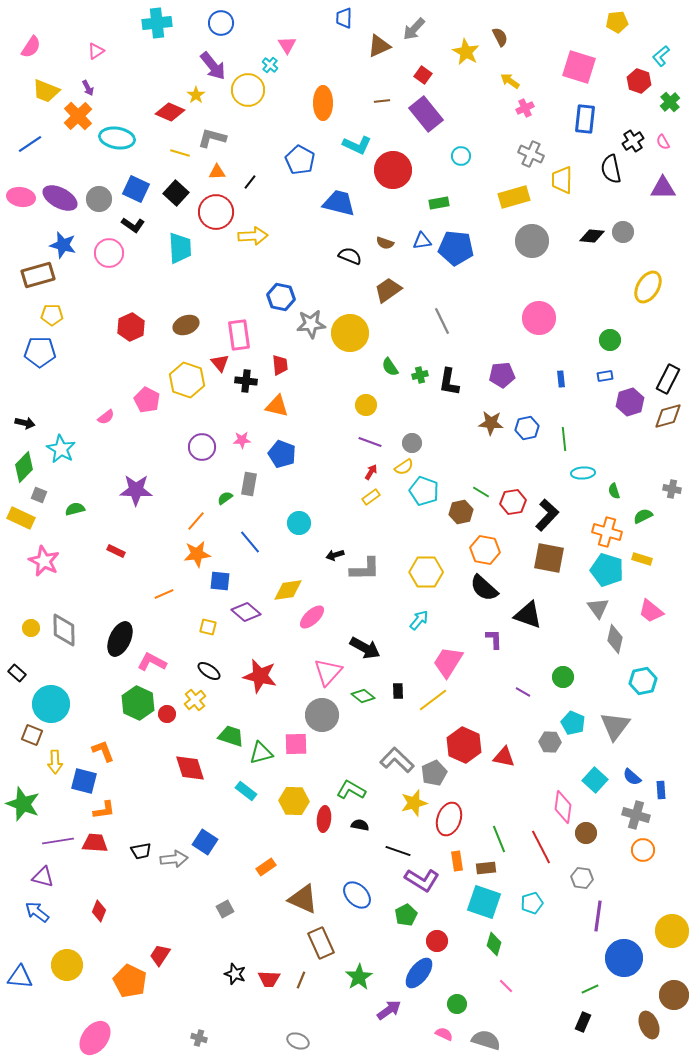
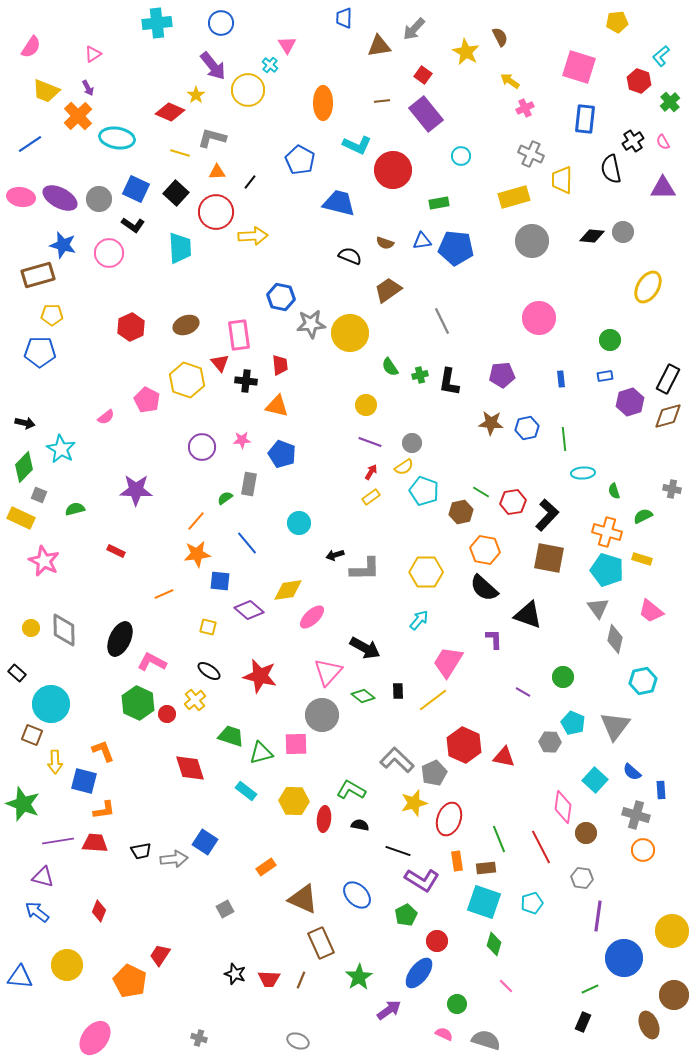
brown triangle at (379, 46): rotated 15 degrees clockwise
pink triangle at (96, 51): moved 3 px left, 3 px down
blue line at (250, 542): moved 3 px left, 1 px down
purple diamond at (246, 612): moved 3 px right, 2 px up
blue semicircle at (632, 777): moved 5 px up
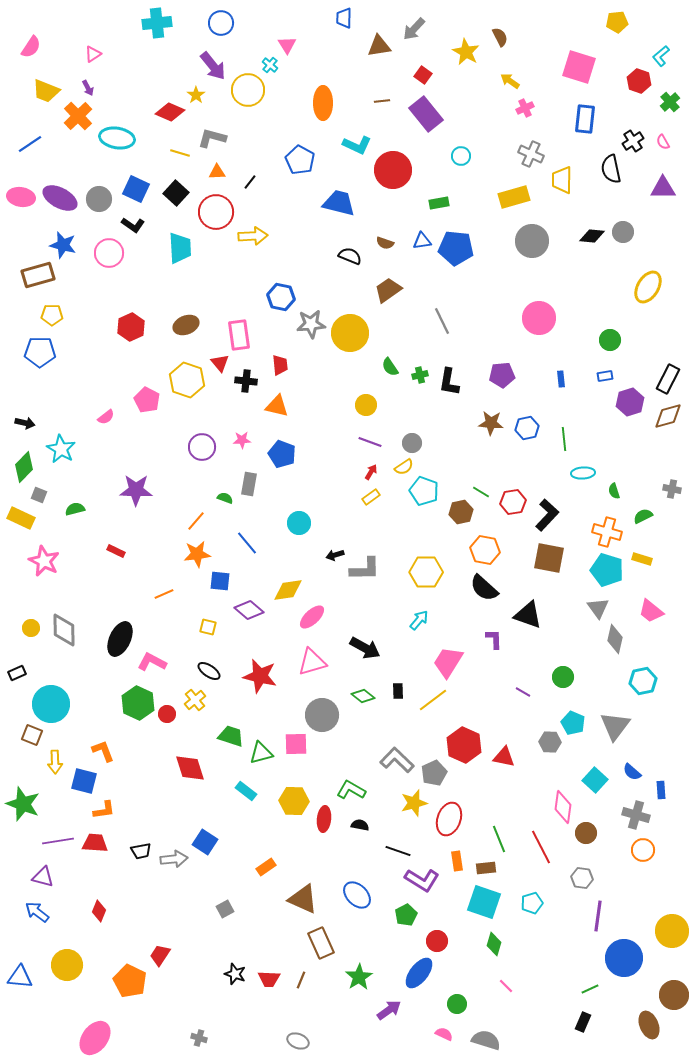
green semicircle at (225, 498): rotated 56 degrees clockwise
pink triangle at (328, 672): moved 16 px left, 10 px up; rotated 32 degrees clockwise
black rectangle at (17, 673): rotated 66 degrees counterclockwise
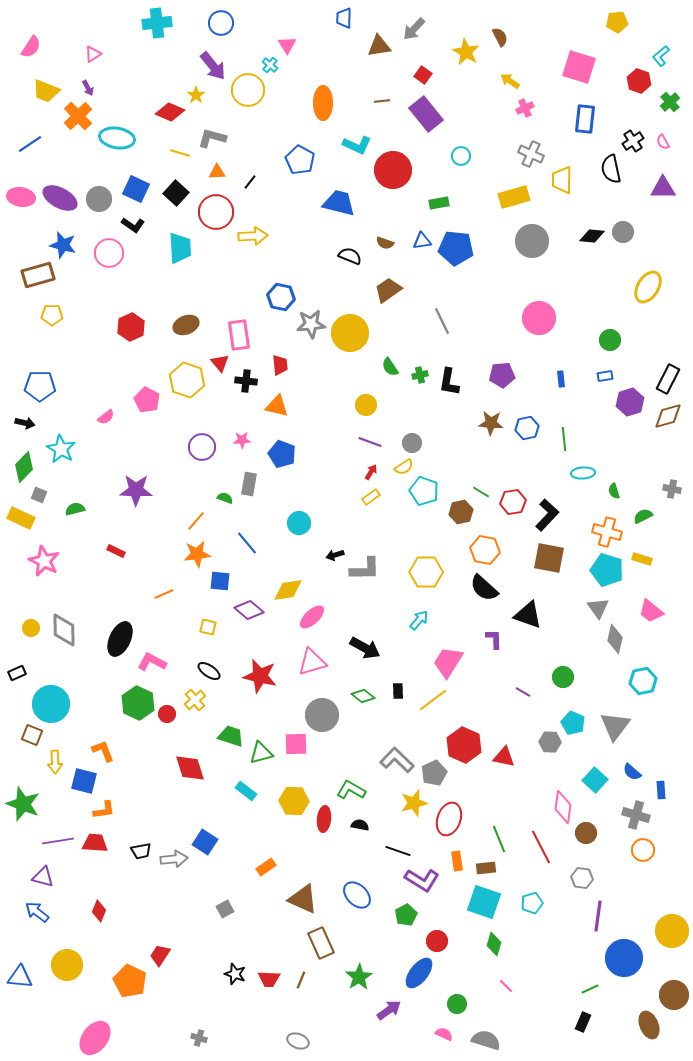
blue pentagon at (40, 352): moved 34 px down
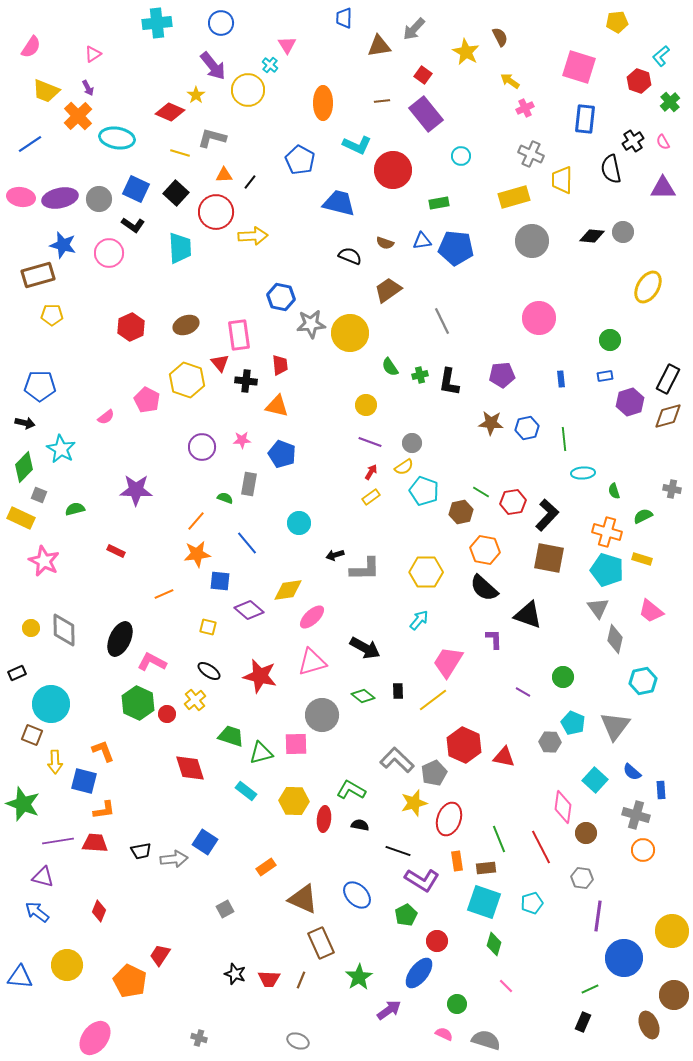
orange triangle at (217, 172): moved 7 px right, 3 px down
purple ellipse at (60, 198): rotated 40 degrees counterclockwise
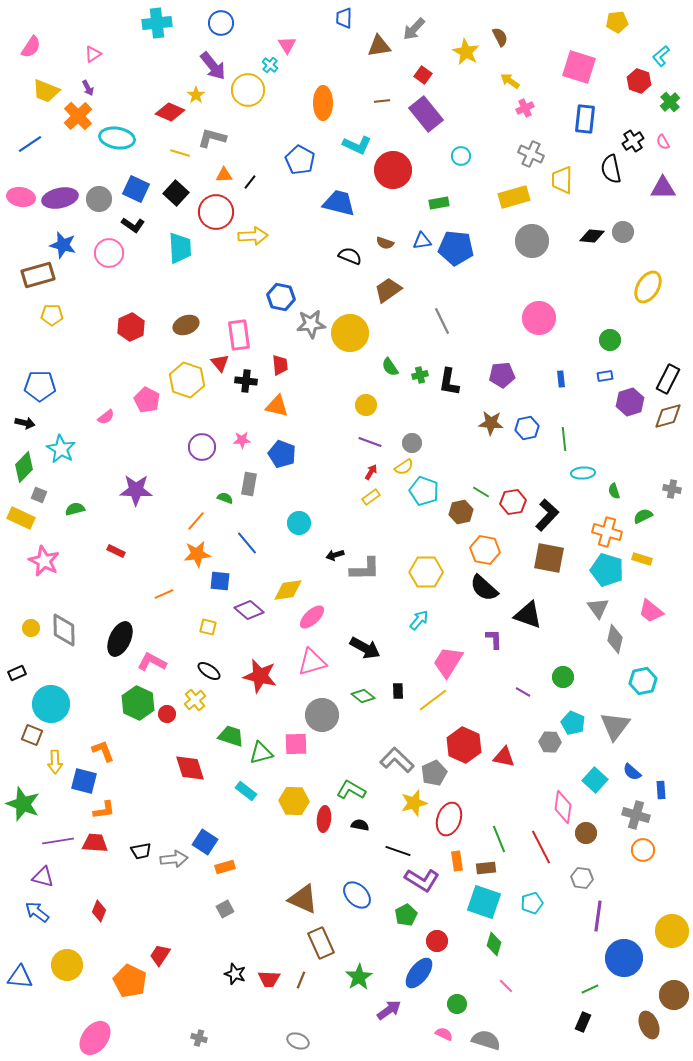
orange rectangle at (266, 867): moved 41 px left; rotated 18 degrees clockwise
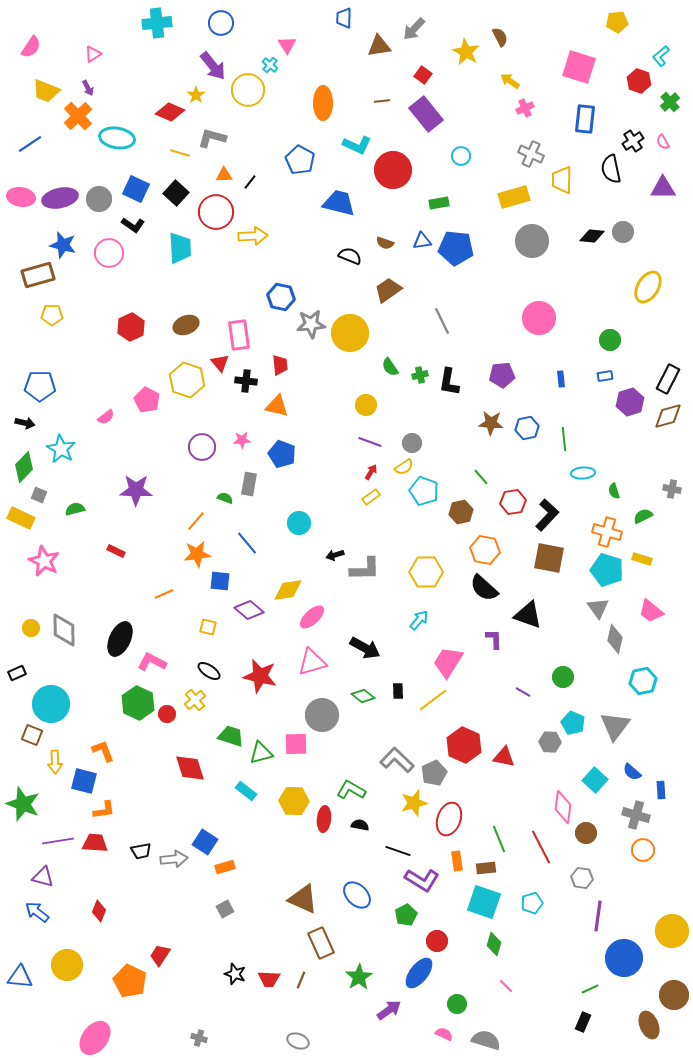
green line at (481, 492): moved 15 px up; rotated 18 degrees clockwise
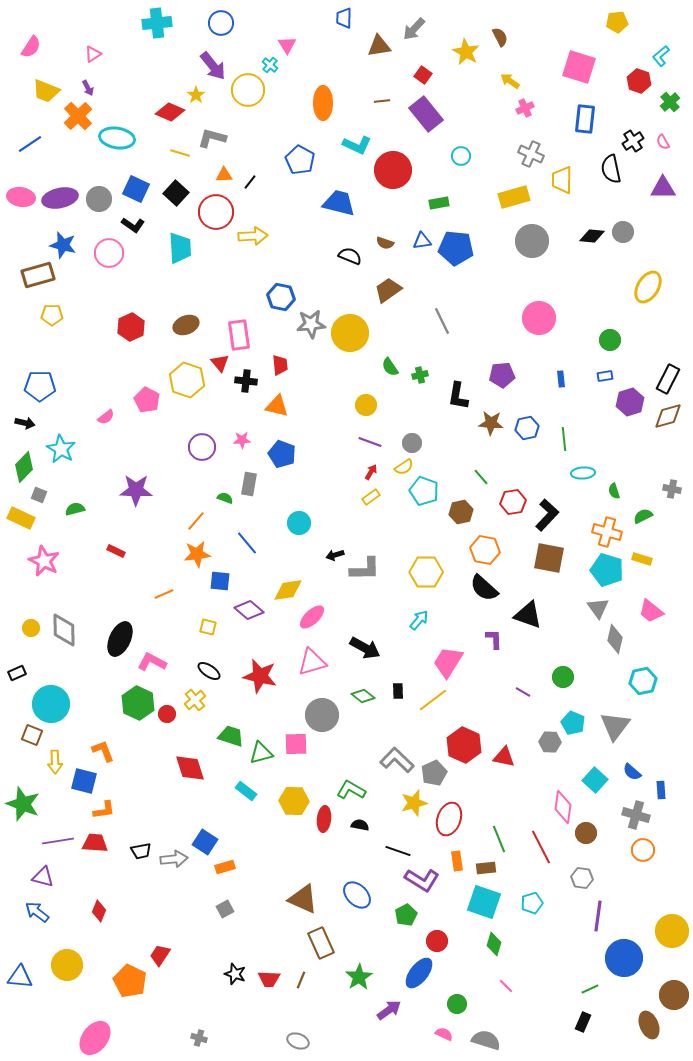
black L-shape at (449, 382): moved 9 px right, 14 px down
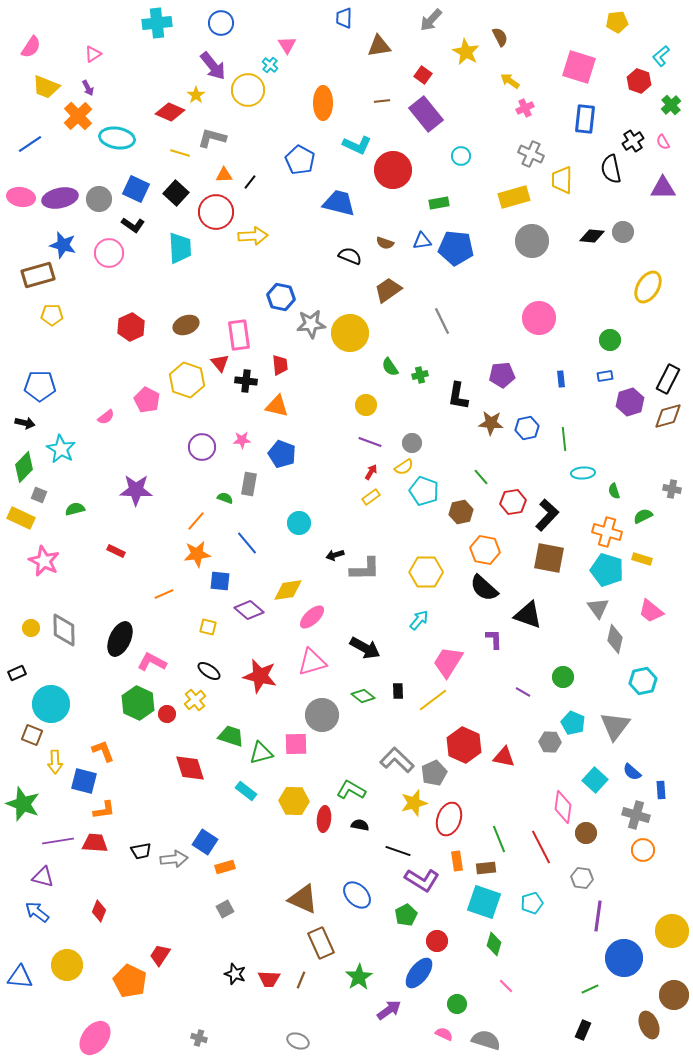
gray arrow at (414, 29): moved 17 px right, 9 px up
yellow trapezoid at (46, 91): moved 4 px up
green cross at (670, 102): moved 1 px right, 3 px down
black rectangle at (583, 1022): moved 8 px down
